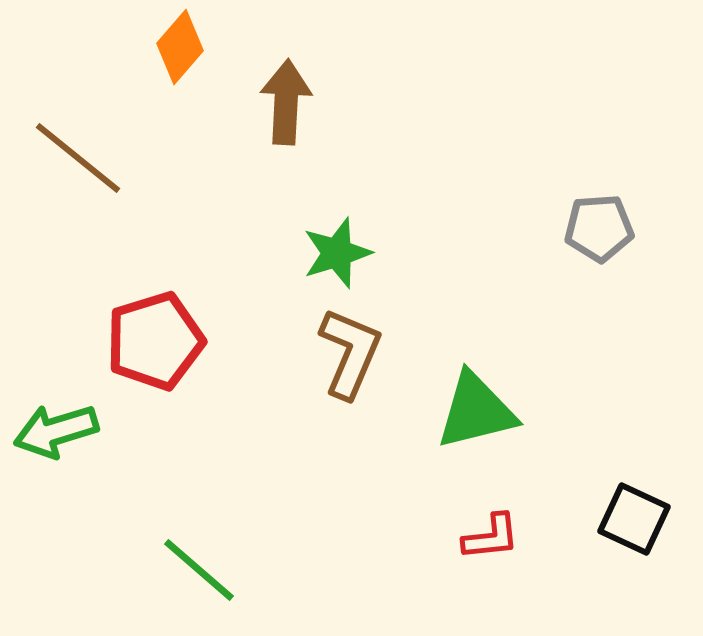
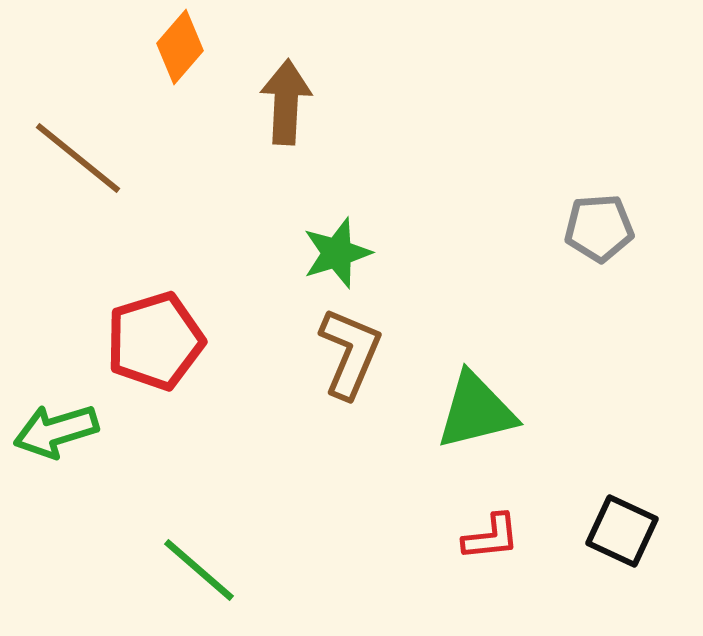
black square: moved 12 px left, 12 px down
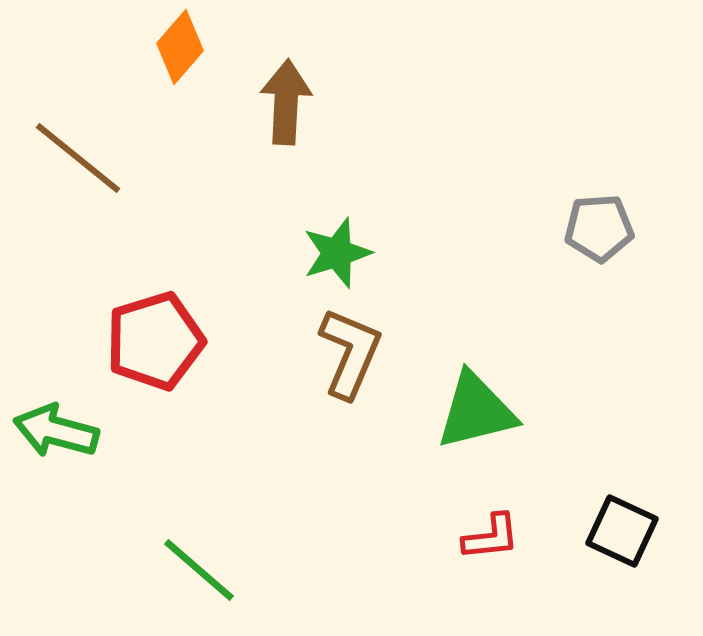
green arrow: rotated 32 degrees clockwise
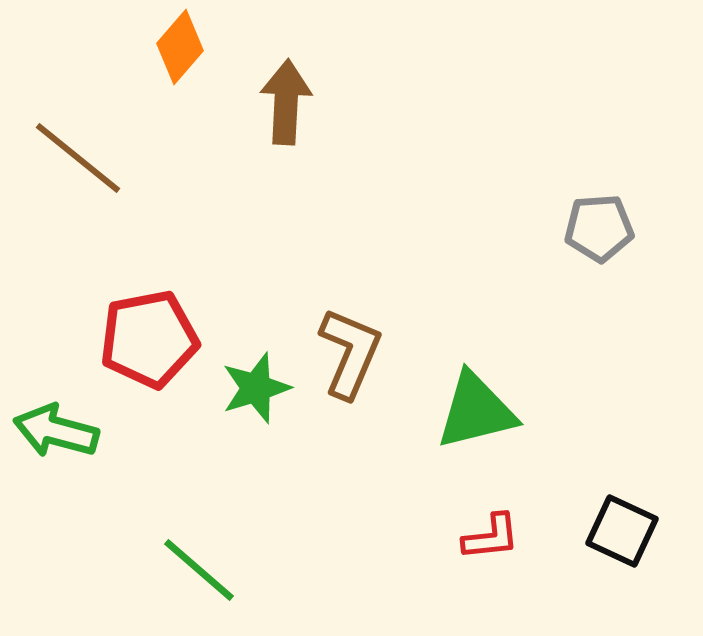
green star: moved 81 px left, 135 px down
red pentagon: moved 6 px left, 2 px up; rotated 6 degrees clockwise
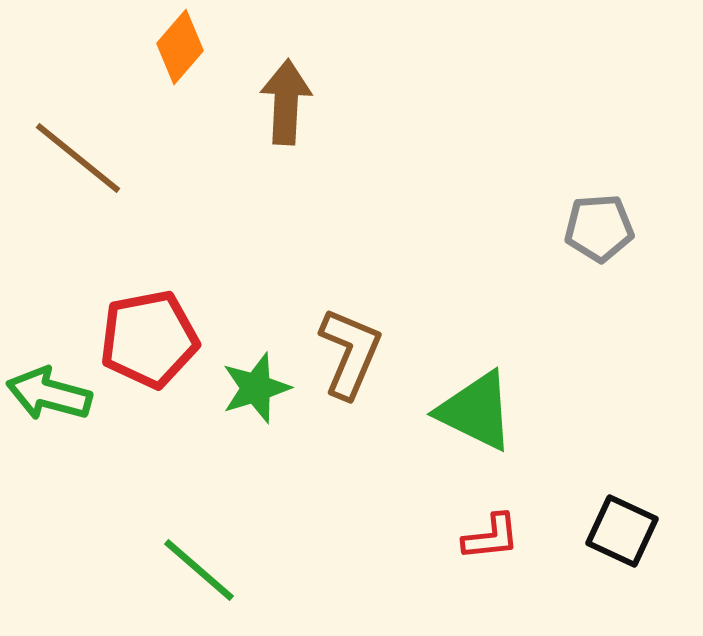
green triangle: rotated 40 degrees clockwise
green arrow: moved 7 px left, 37 px up
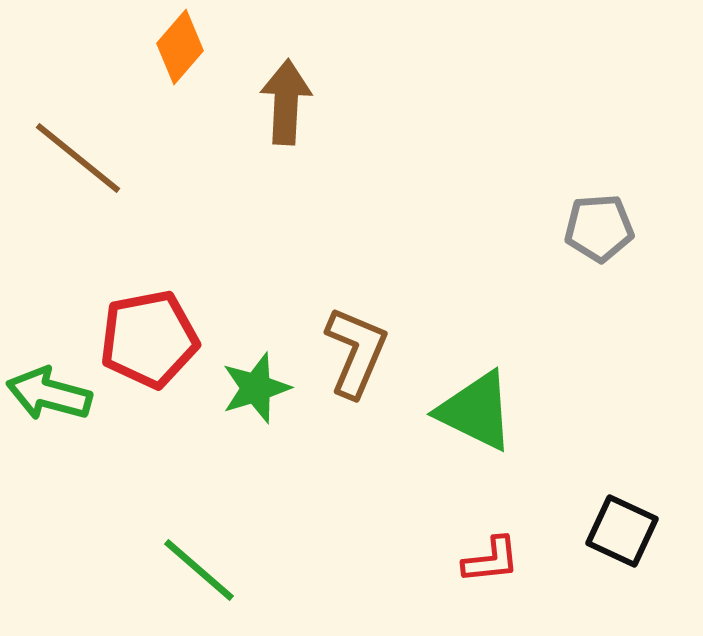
brown L-shape: moved 6 px right, 1 px up
red L-shape: moved 23 px down
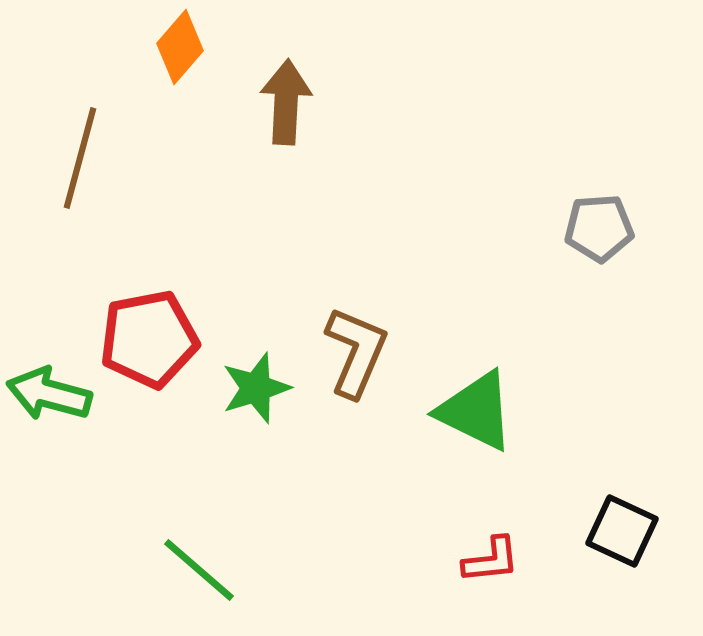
brown line: moved 2 px right; rotated 66 degrees clockwise
